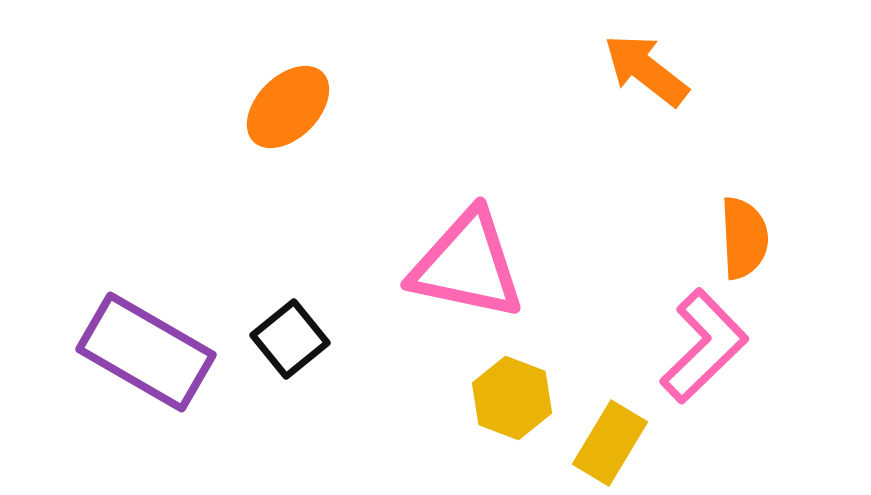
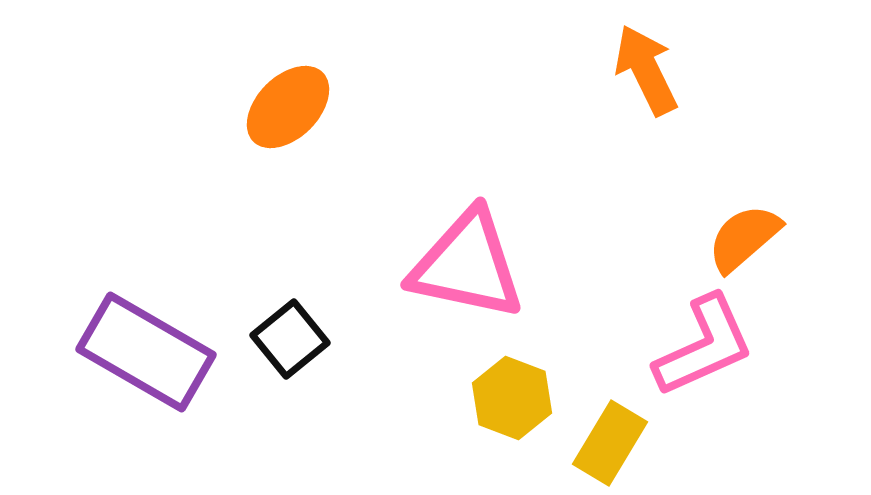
orange arrow: rotated 26 degrees clockwise
orange semicircle: rotated 128 degrees counterclockwise
pink L-shape: rotated 20 degrees clockwise
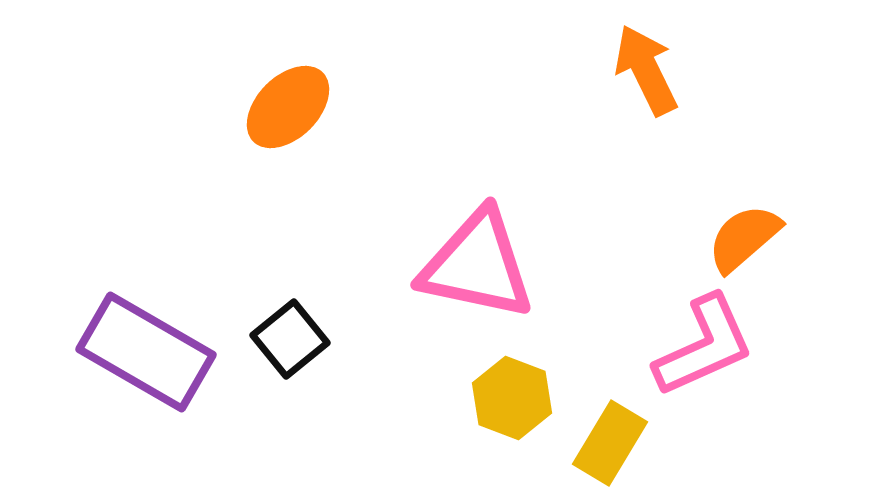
pink triangle: moved 10 px right
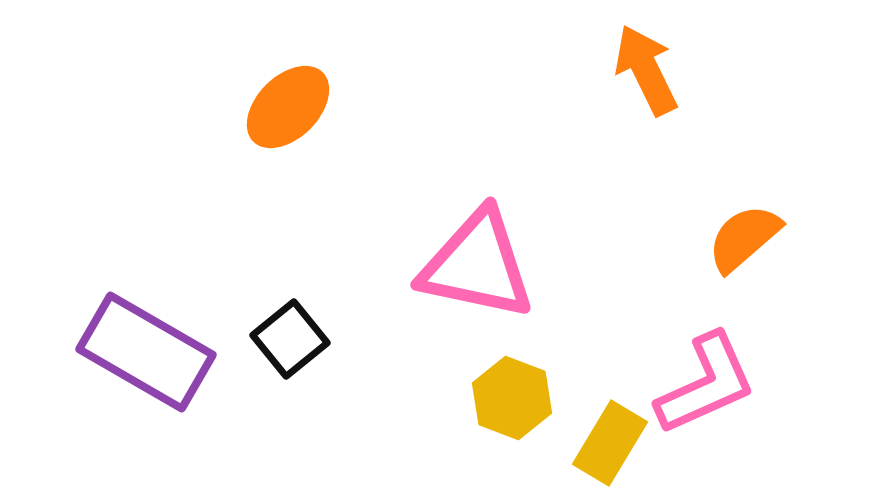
pink L-shape: moved 2 px right, 38 px down
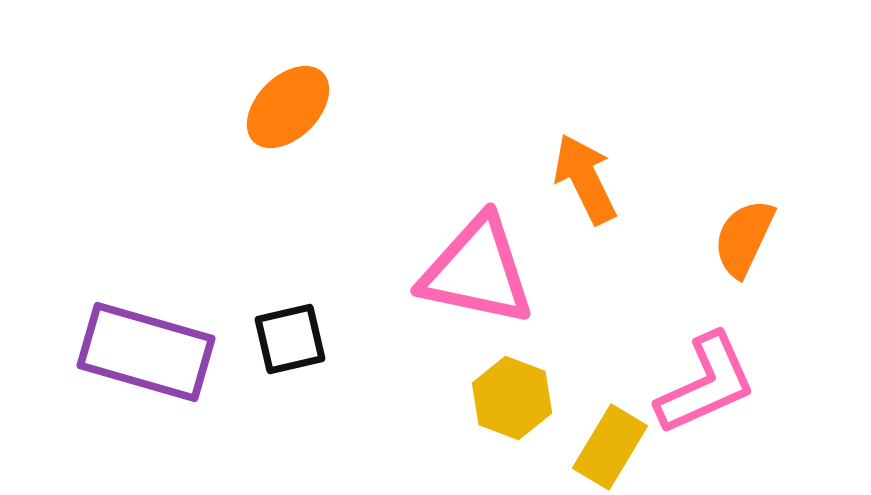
orange arrow: moved 61 px left, 109 px down
orange semicircle: rotated 24 degrees counterclockwise
pink triangle: moved 6 px down
black square: rotated 26 degrees clockwise
purple rectangle: rotated 14 degrees counterclockwise
yellow rectangle: moved 4 px down
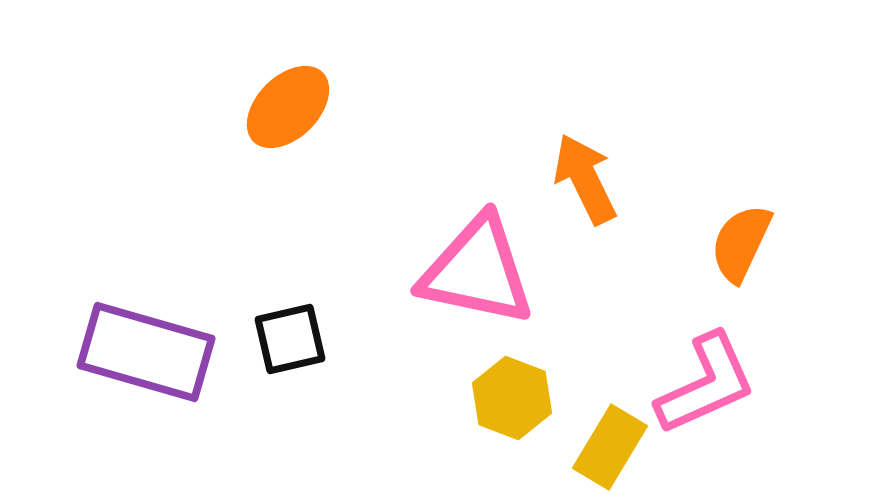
orange semicircle: moved 3 px left, 5 px down
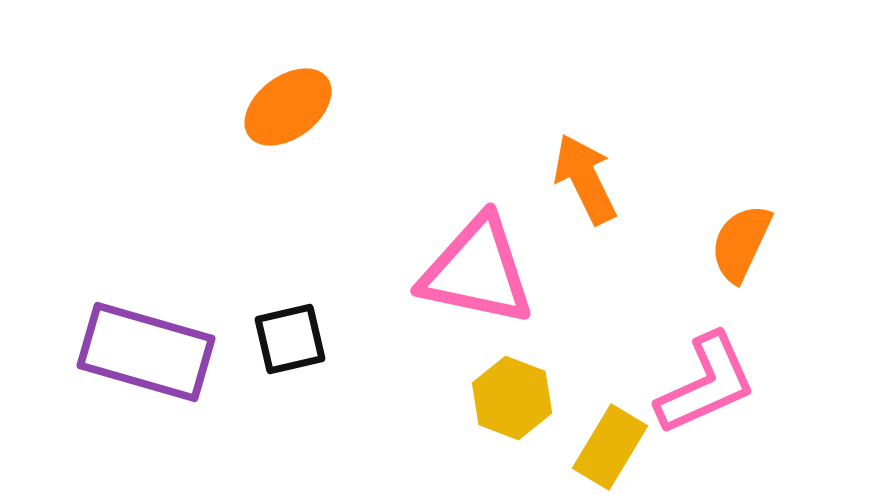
orange ellipse: rotated 8 degrees clockwise
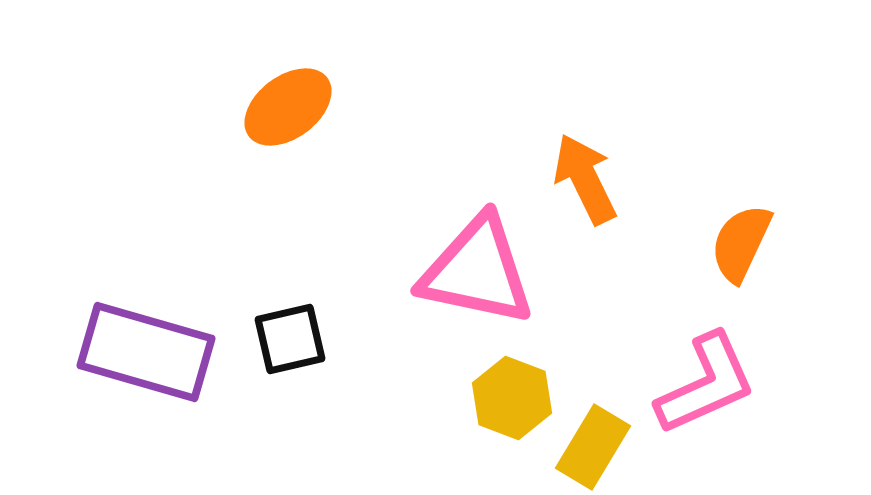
yellow rectangle: moved 17 px left
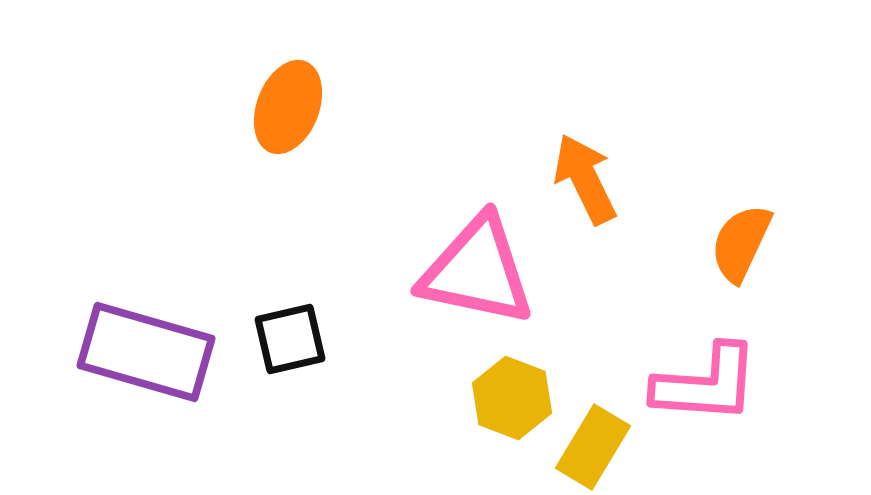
orange ellipse: rotated 32 degrees counterclockwise
pink L-shape: rotated 28 degrees clockwise
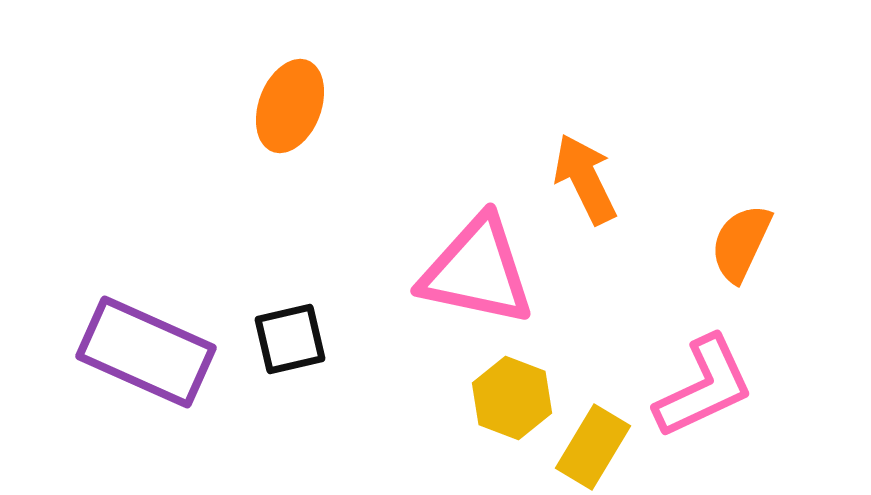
orange ellipse: moved 2 px right, 1 px up
purple rectangle: rotated 8 degrees clockwise
pink L-shape: moved 2 px left, 3 px down; rotated 29 degrees counterclockwise
